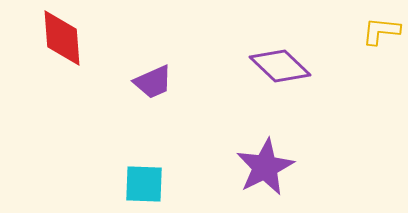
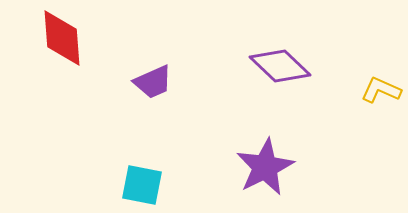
yellow L-shape: moved 59 px down; rotated 18 degrees clockwise
cyan square: moved 2 px left, 1 px down; rotated 9 degrees clockwise
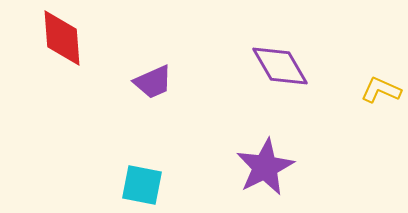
purple diamond: rotated 16 degrees clockwise
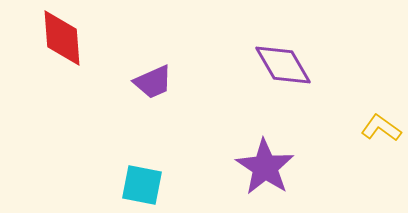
purple diamond: moved 3 px right, 1 px up
yellow L-shape: moved 38 px down; rotated 12 degrees clockwise
purple star: rotated 12 degrees counterclockwise
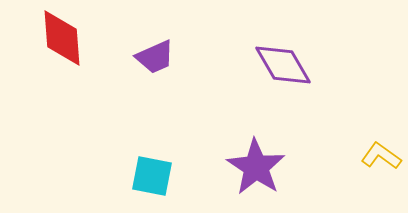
purple trapezoid: moved 2 px right, 25 px up
yellow L-shape: moved 28 px down
purple star: moved 9 px left
cyan square: moved 10 px right, 9 px up
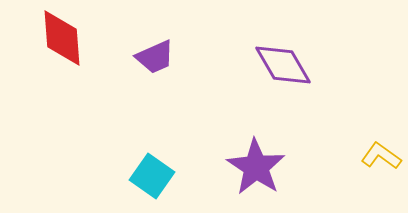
cyan square: rotated 24 degrees clockwise
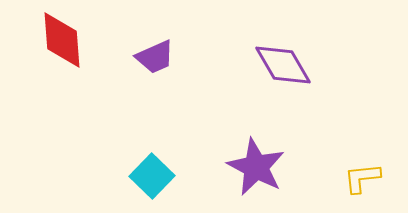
red diamond: moved 2 px down
yellow L-shape: moved 19 px left, 22 px down; rotated 42 degrees counterclockwise
purple star: rotated 6 degrees counterclockwise
cyan square: rotated 9 degrees clockwise
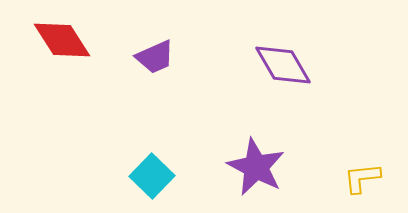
red diamond: rotated 28 degrees counterclockwise
